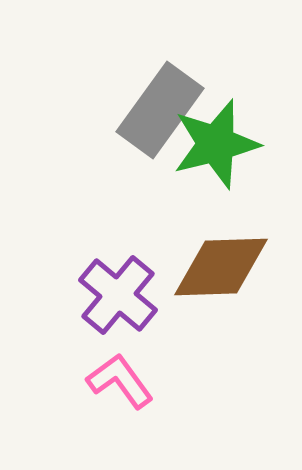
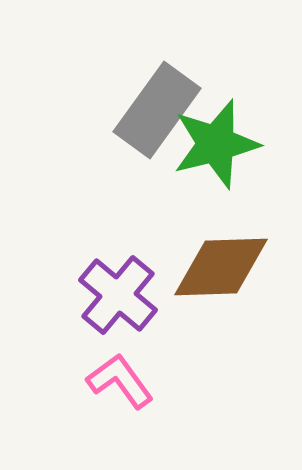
gray rectangle: moved 3 px left
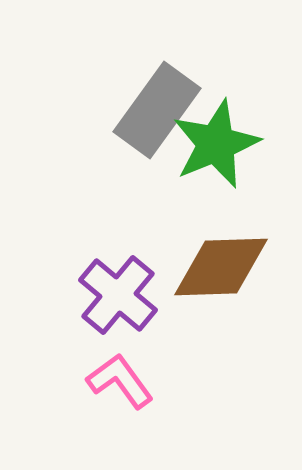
green star: rotated 8 degrees counterclockwise
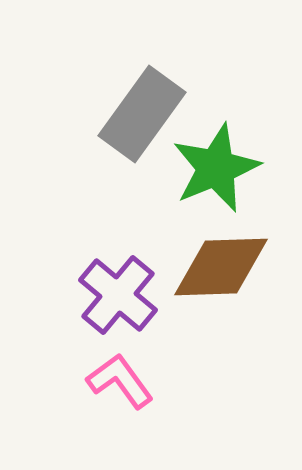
gray rectangle: moved 15 px left, 4 px down
green star: moved 24 px down
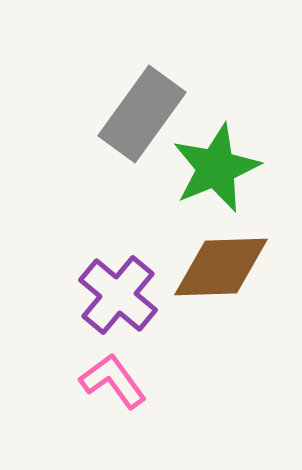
pink L-shape: moved 7 px left
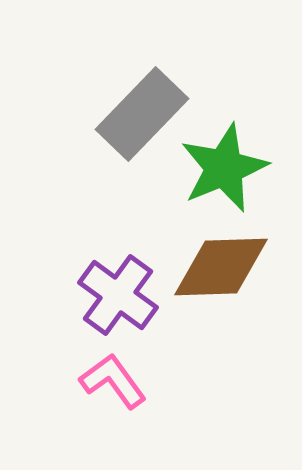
gray rectangle: rotated 8 degrees clockwise
green star: moved 8 px right
purple cross: rotated 4 degrees counterclockwise
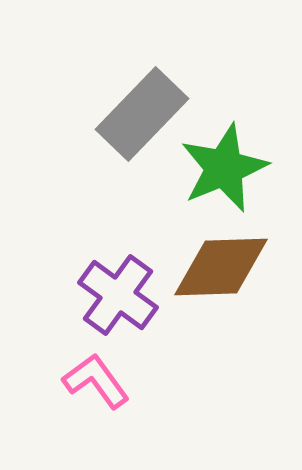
pink L-shape: moved 17 px left
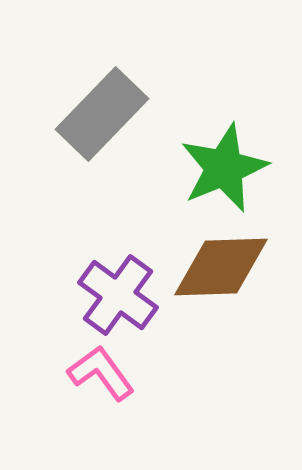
gray rectangle: moved 40 px left
pink L-shape: moved 5 px right, 8 px up
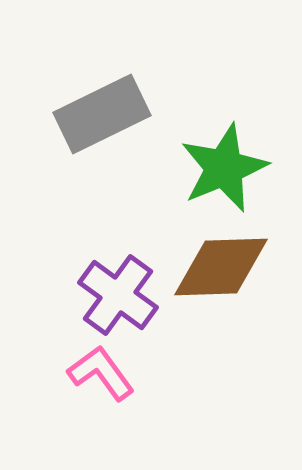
gray rectangle: rotated 20 degrees clockwise
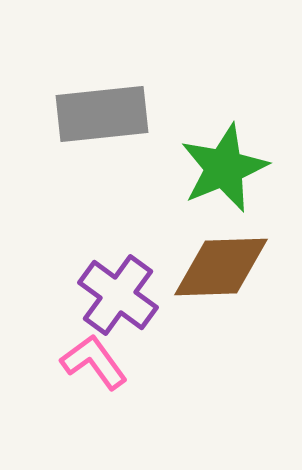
gray rectangle: rotated 20 degrees clockwise
pink L-shape: moved 7 px left, 11 px up
